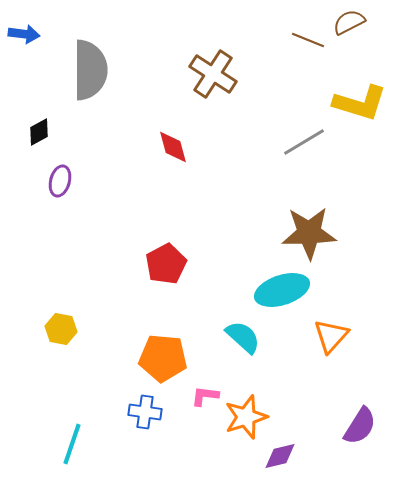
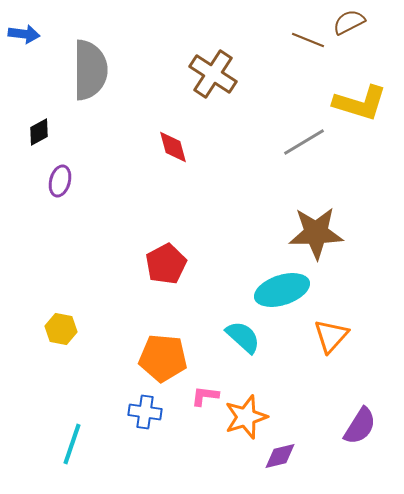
brown star: moved 7 px right
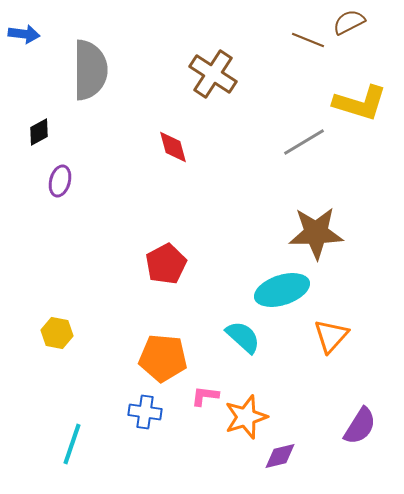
yellow hexagon: moved 4 px left, 4 px down
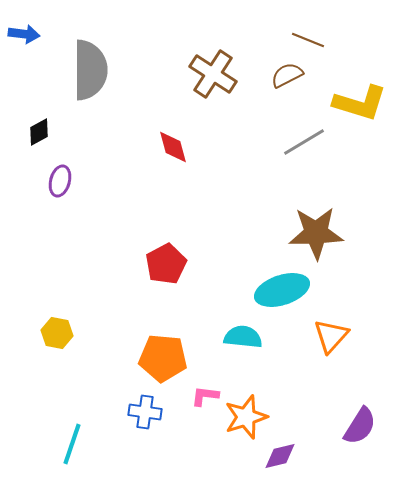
brown semicircle: moved 62 px left, 53 px down
cyan semicircle: rotated 36 degrees counterclockwise
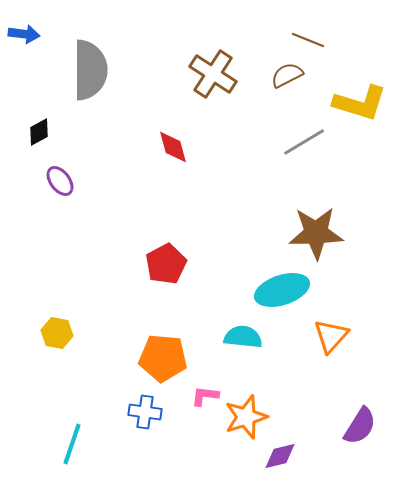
purple ellipse: rotated 52 degrees counterclockwise
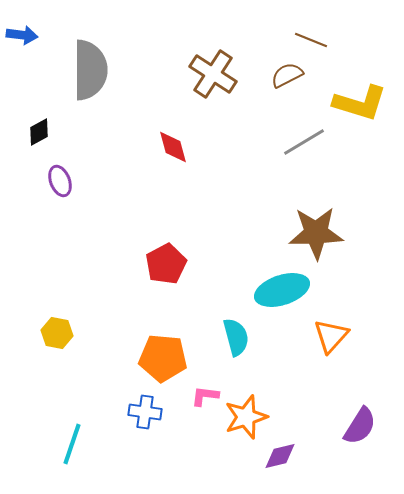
blue arrow: moved 2 px left, 1 px down
brown line: moved 3 px right
purple ellipse: rotated 16 degrees clockwise
cyan semicircle: moved 7 px left; rotated 69 degrees clockwise
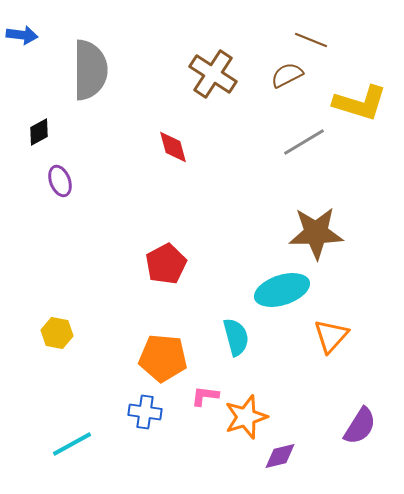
cyan line: rotated 42 degrees clockwise
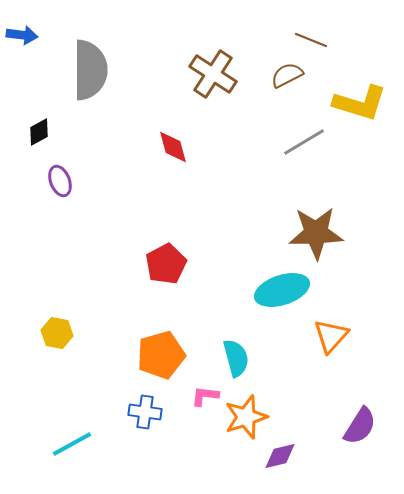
cyan semicircle: moved 21 px down
orange pentagon: moved 2 px left, 3 px up; rotated 21 degrees counterclockwise
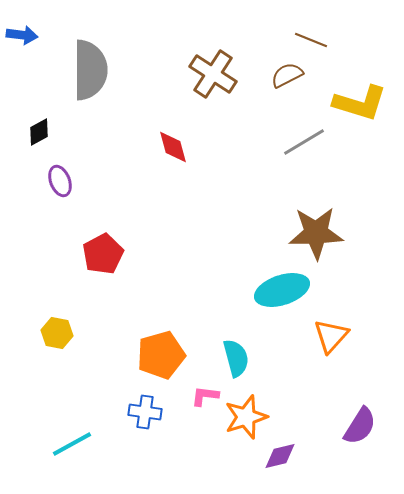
red pentagon: moved 63 px left, 10 px up
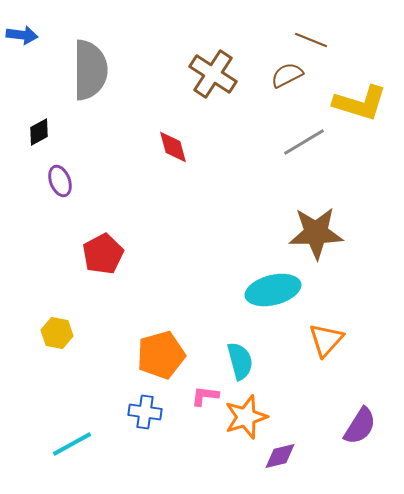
cyan ellipse: moved 9 px left; rotated 4 degrees clockwise
orange triangle: moved 5 px left, 4 px down
cyan semicircle: moved 4 px right, 3 px down
